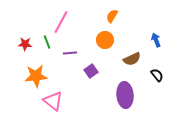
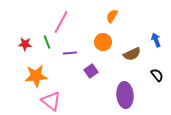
orange circle: moved 2 px left, 2 px down
brown semicircle: moved 5 px up
pink triangle: moved 2 px left
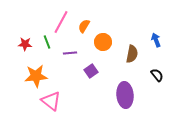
orange semicircle: moved 28 px left, 10 px down
brown semicircle: rotated 54 degrees counterclockwise
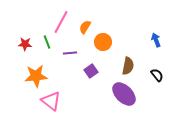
orange semicircle: moved 1 px right, 1 px down
brown semicircle: moved 4 px left, 12 px down
purple ellipse: moved 1 px left, 1 px up; rotated 40 degrees counterclockwise
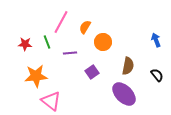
purple square: moved 1 px right, 1 px down
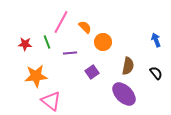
orange semicircle: rotated 104 degrees clockwise
black semicircle: moved 1 px left, 2 px up
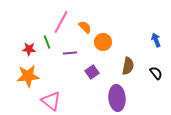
red star: moved 4 px right, 5 px down
orange star: moved 8 px left
purple ellipse: moved 7 px left, 4 px down; rotated 40 degrees clockwise
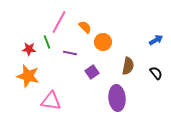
pink line: moved 2 px left
blue arrow: rotated 80 degrees clockwise
purple line: rotated 16 degrees clockwise
orange star: rotated 20 degrees clockwise
pink triangle: rotated 30 degrees counterclockwise
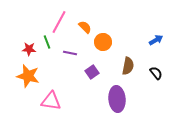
purple ellipse: moved 1 px down
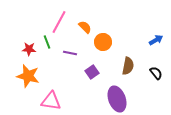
purple ellipse: rotated 15 degrees counterclockwise
